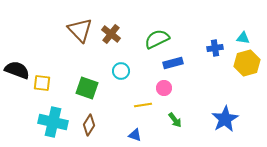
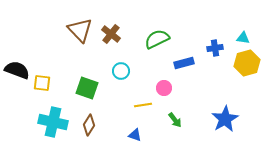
blue rectangle: moved 11 px right
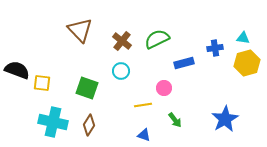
brown cross: moved 11 px right, 7 px down
blue triangle: moved 9 px right
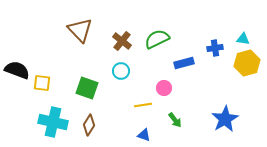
cyan triangle: moved 1 px down
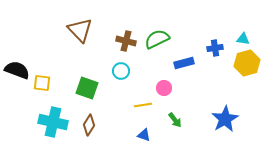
brown cross: moved 4 px right; rotated 24 degrees counterclockwise
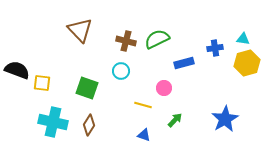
yellow line: rotated 24 degrees clockwise
green arrow: rotated 98 degrees counterclockwise
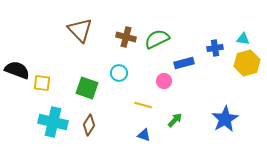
brown cross: moved 4 px up
cyan circle: moved 2 px left, 2 px down
pink circle: moved 7 px up
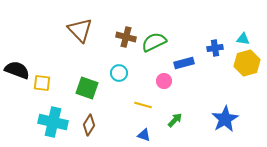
green semicircle: moved 3 px left, 3 px down
